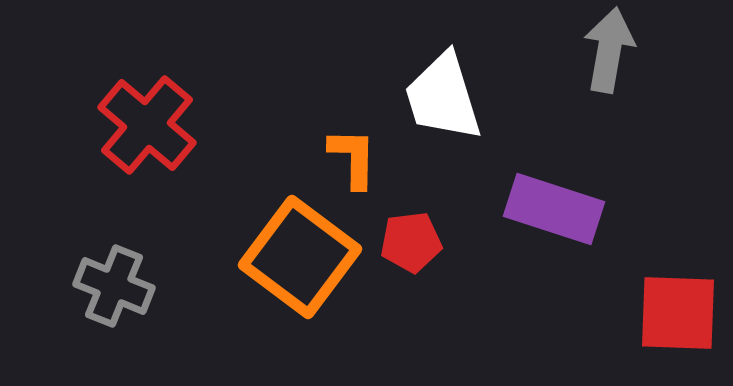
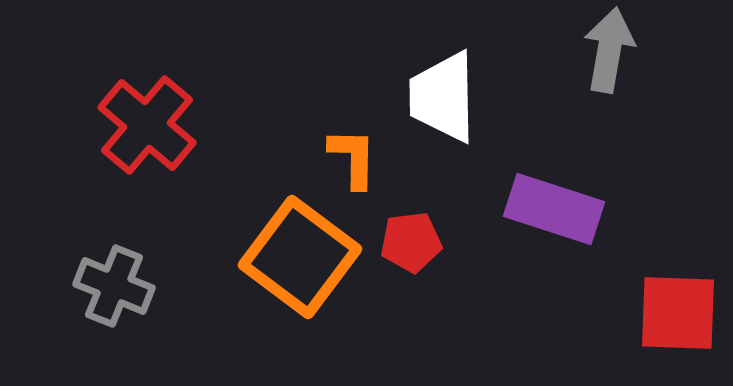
white trapezoid: rotated 16 degrees clockwise
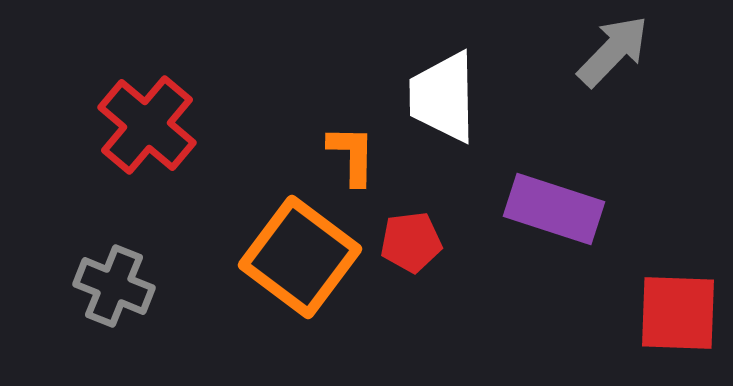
gray arrow: moved 4 px right, 1 px down; rotated 34 degrees clockwise
orange L-shape: moved 1 px left, 3 px up
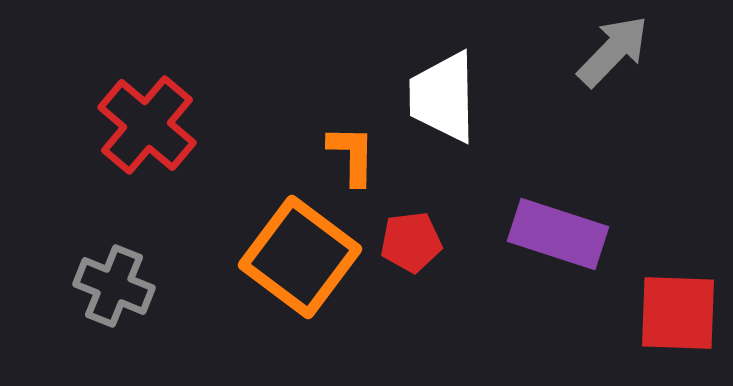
purple rectangle: moved 4 px right, 25 px down
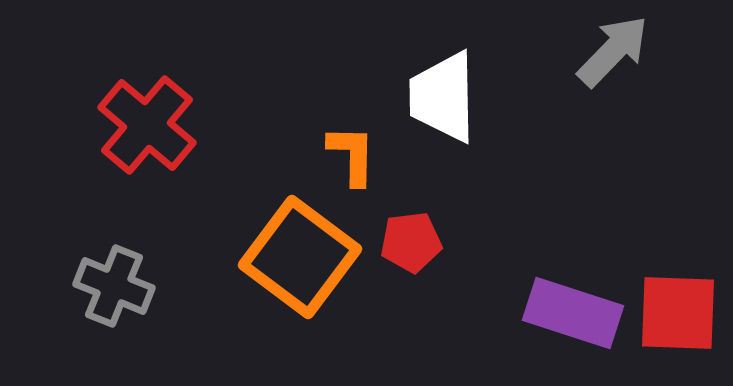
purple rectangle: moved 15 px right, 79 px down
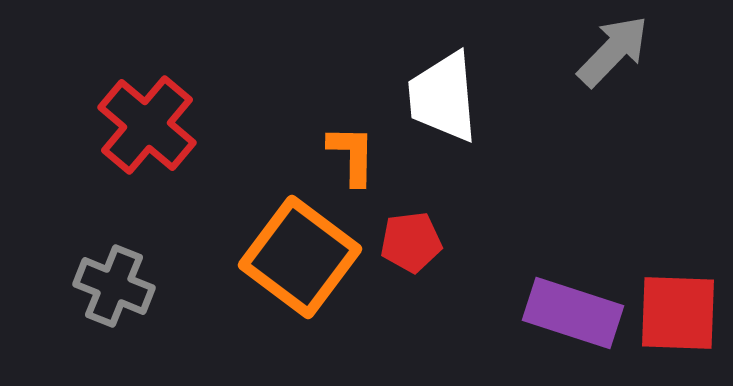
white trapezoid: rotated 4 degrees counterclockwise
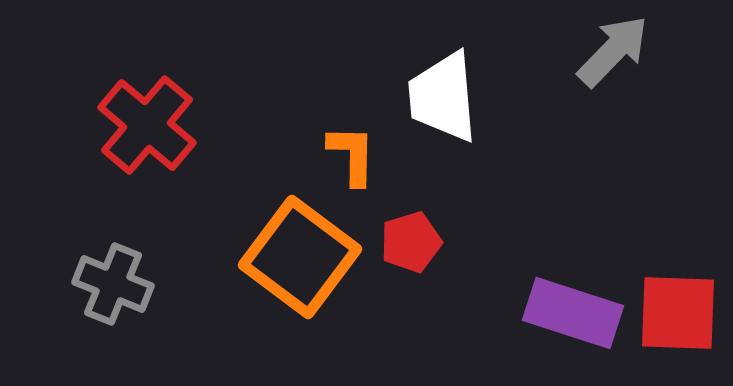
red pentagon: rotated 10 degrees counterclockwise
gray cross: moved 1 px left, 2 px up
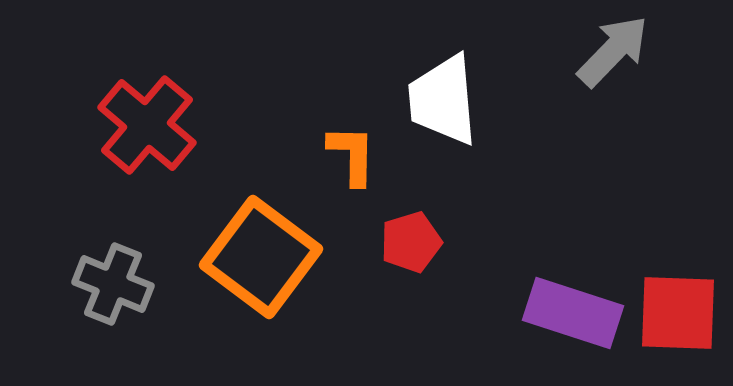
white trapezoid: moved 3 px down
orange square: moved 39 px left
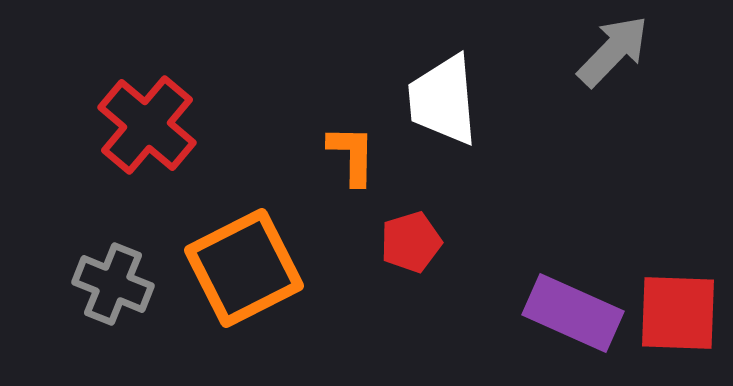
orange square: moved 17 px left, 11 px down; rotated 26 degrees clockwise
purple rectangle: rotated 6 degrees clockwise
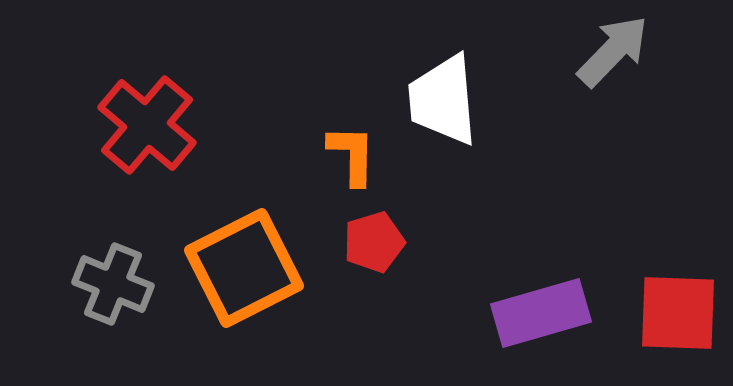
red pentagon: moved 37 px left
purple rectangle: moved 32 px left; rotated 40 degrees counterclockwise
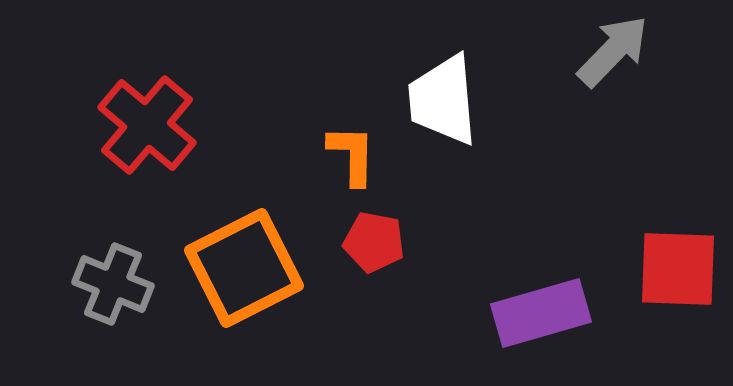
red pentagon: rotated 28 degrees clockwise
red square: moved 44 px up
